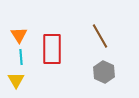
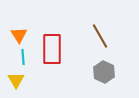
cyan line: moved 2 px right
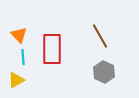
orange triangle: rotated 12 degrees counterclockwise
yellow triangle: rotated 30 degrees clockwise
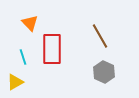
orange triangle: moved 11 px right, 12 px up
cyan line: rotated 14 degrees counterclockwise
yellow triangle: moved 1 px left, 2 px down
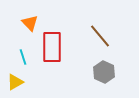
brown line: rotated 10 degrees counterclockwise
red rectangle: moved 2 px up
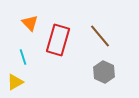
red rectangle: moved 6 px right, 7 px up; rotated 16 degrees clockwise
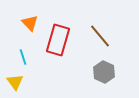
yellow triangle: rotated 36 degrees counterclockwise
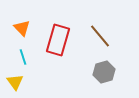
orange triangle: moved 8 px left, 5 px down
gray hexagon: rotated 20 degrees clockwise
